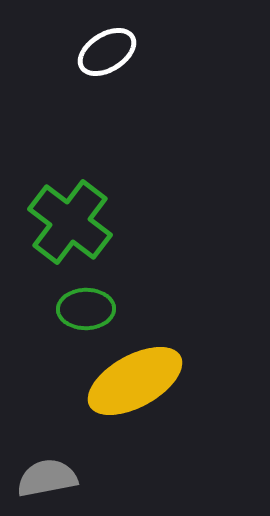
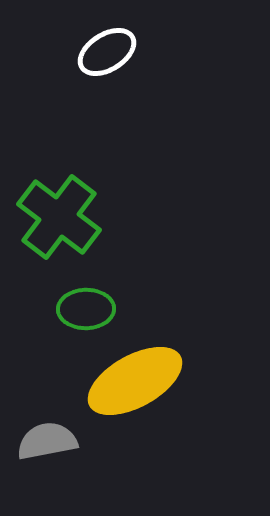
green cross: moved 11 px left, 5 px up
gray semicircle: moved 37 px up
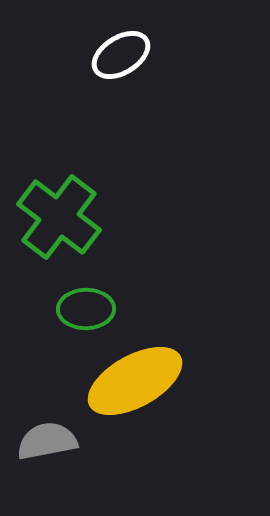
white ellipse: moved 14 px right, 3 px down
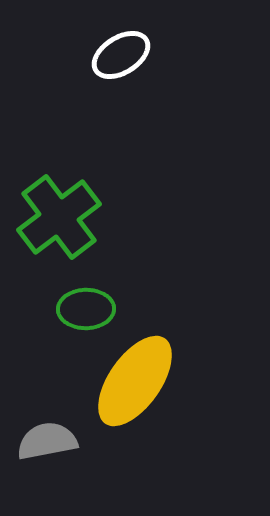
green cross: rotated 16 degrees clockwise
yellow ellipse: rotated 26 degrees counterclockwise
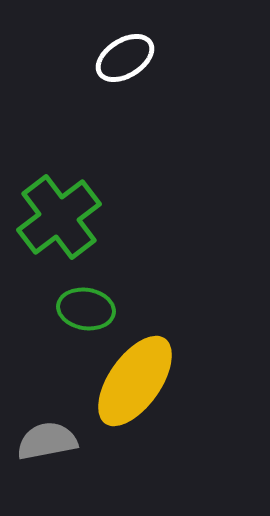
white ellipse: moved 4 px right, 3 px down
green ellipse: rotated 10 degrees clockwise
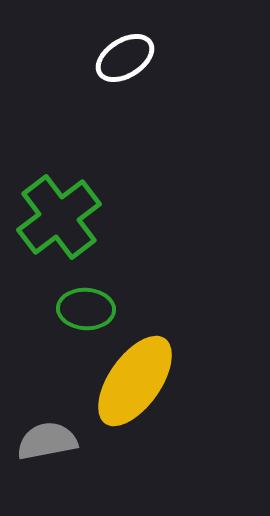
green ellipse: rotated 6 degrees counterclockwise
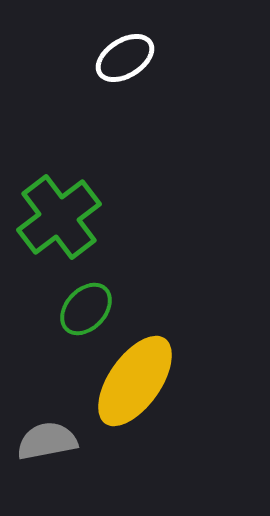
green ellipse: rotated 50 degrees counterclockwise
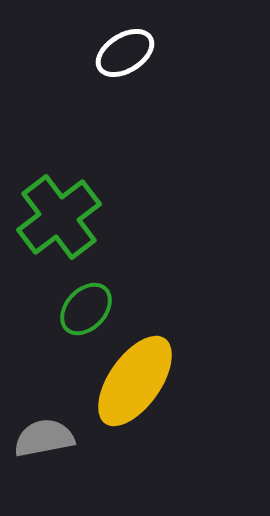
white ellipse: moved 5 px up
gray semicircle: moved 3 px left, 3 px up
